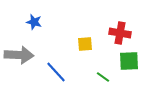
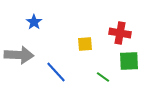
blue star: rotated 21 degrees clockwise
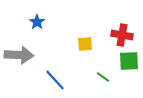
blue star: moved 3 px right
red cross: moved 2 px right, 2 px down
blue line: moved 1 px left, 8 px down
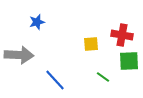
blue star: rotated 21 degrees clockwise
yellow square: moved 6 px right
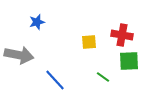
yellow square: moved 2 px left, 2 px up
gray arrow: rotated 8 degrees clockwise
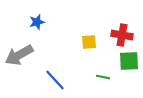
gray arrow: rotated 140 degrees clockwise
green line: rotated 24 degrees counterclockwise
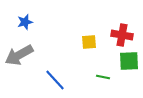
blue star: moved 12 px left
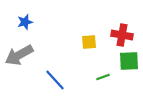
green line: rotated 32 degrees counterclockwise
